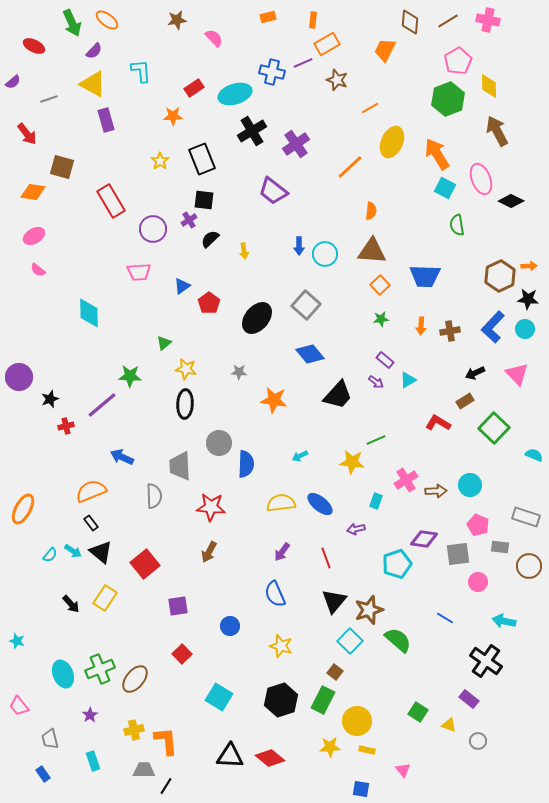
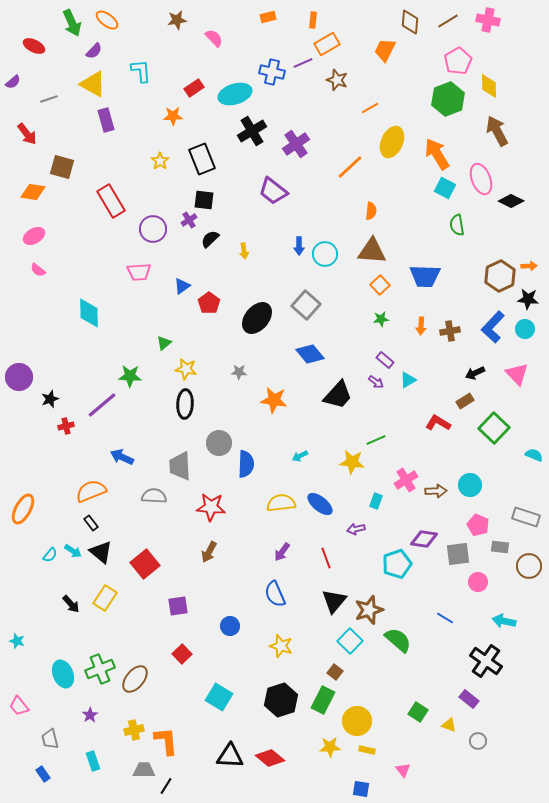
gray semicircle at (154, 496): rotated 85 degrees counterclockwise
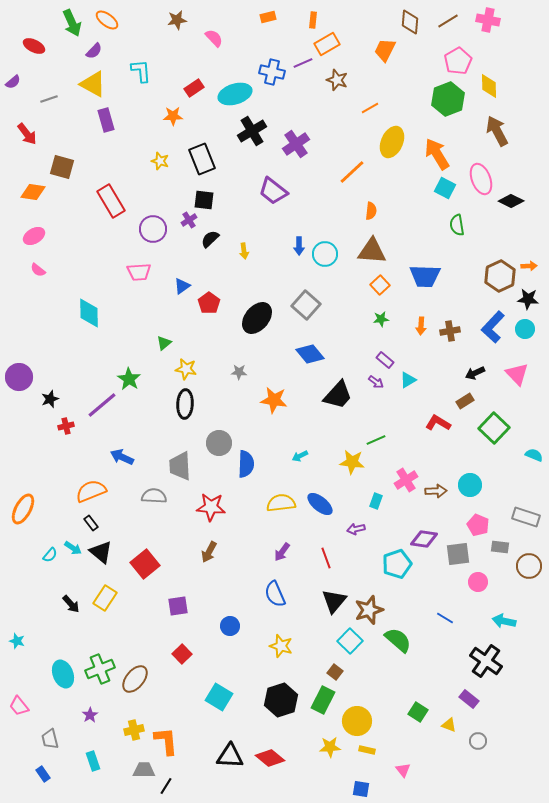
yellow star at (160, 161): rotated 18 degrees counterclockwise
orange line at (350, 167): moved 2 px right, 5 px down
green star at (130, 376): moved 1 px left, 3 px down; rotated 30 degrees clockwise
cyan arrow at (73, 551): moved 3 px up
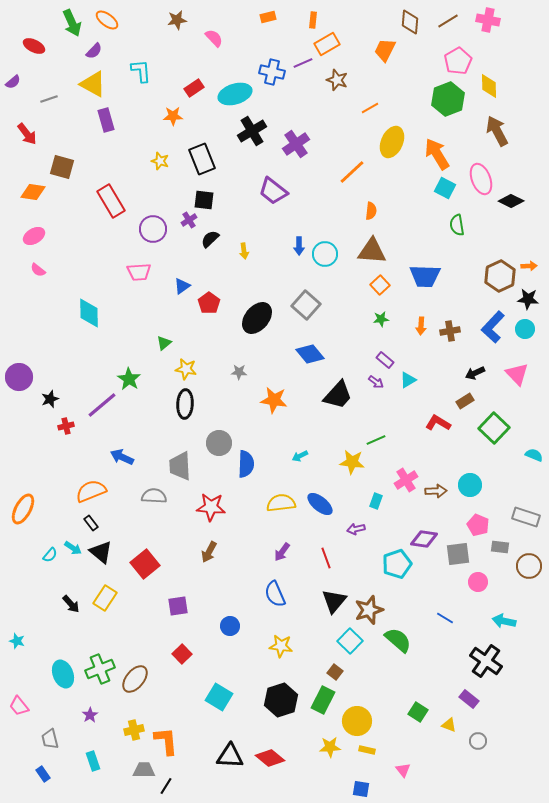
yellow star at (281, 646): rotated 10 degrees counterclockwise
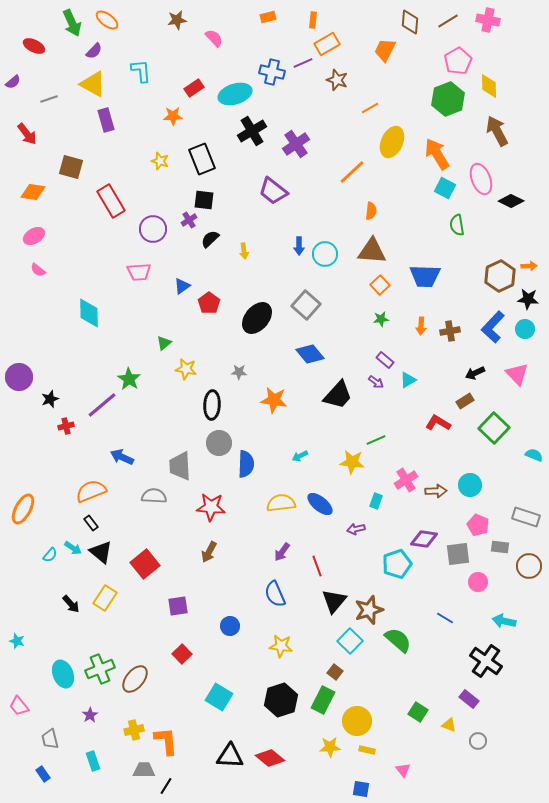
brown square at (62, 167): moved 9 px right
black ellipse at (185, 404): moved 27 px right, 1 px down
red line at (326, 558): moved 9 px left, 8 px down
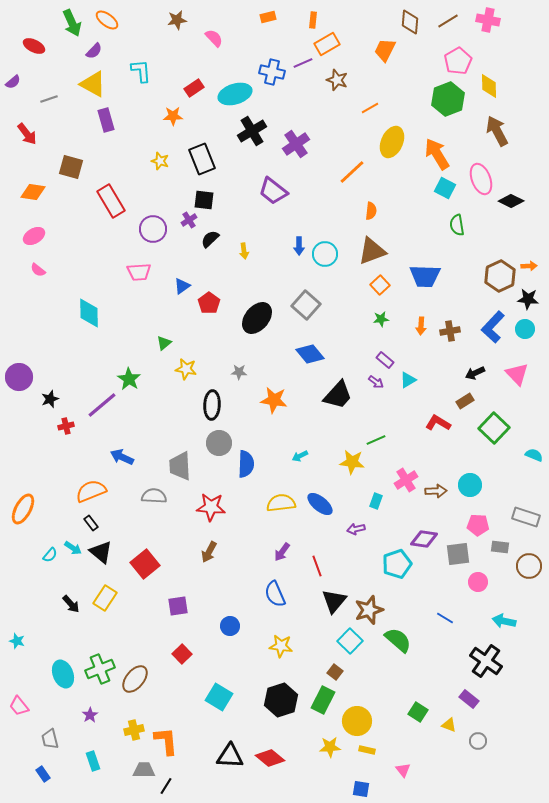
brown triangle at (372, 251): rotated 24 degrees counterclockwise
pink pentagon at (478, 525): rotated 20 degrees counterclockwise
